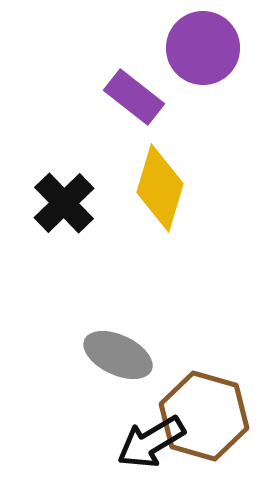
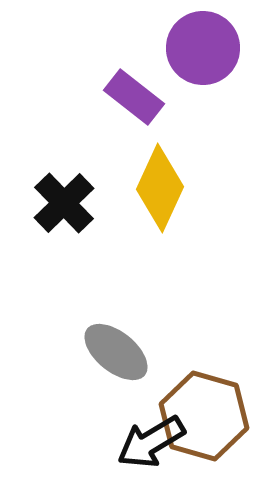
yellow diamond: rotated 8 degrees clockwise
gray ellipse: moved 2 px left, 3 px up; rotated 14 degrees clockwise
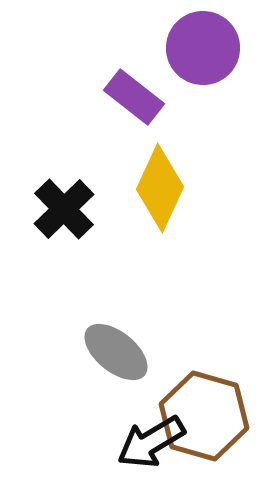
black cross: moved 6 px down
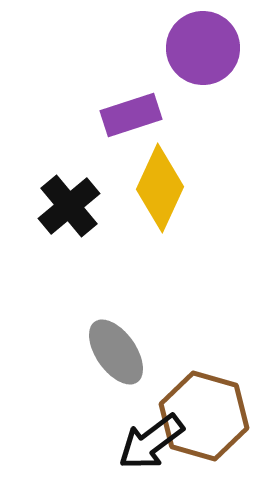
purple rectangle: moved 3 px left, 18 px down; rotated 56 degrees counterclockwise
black cross: moved 5 px right, 3 px up; rotated 4 degrees clockwise
gray ellipse: rotated 16 degrees clockwise
black arrow: rotated 6 degrees counterclockwise
